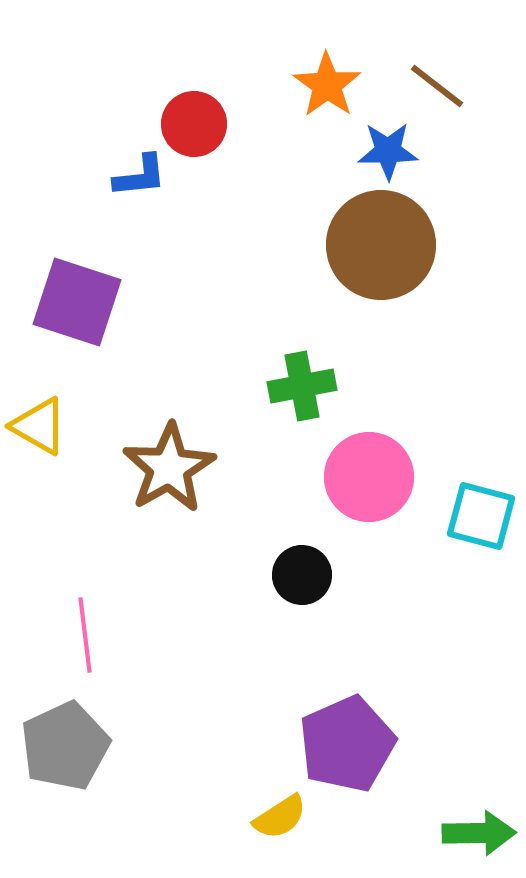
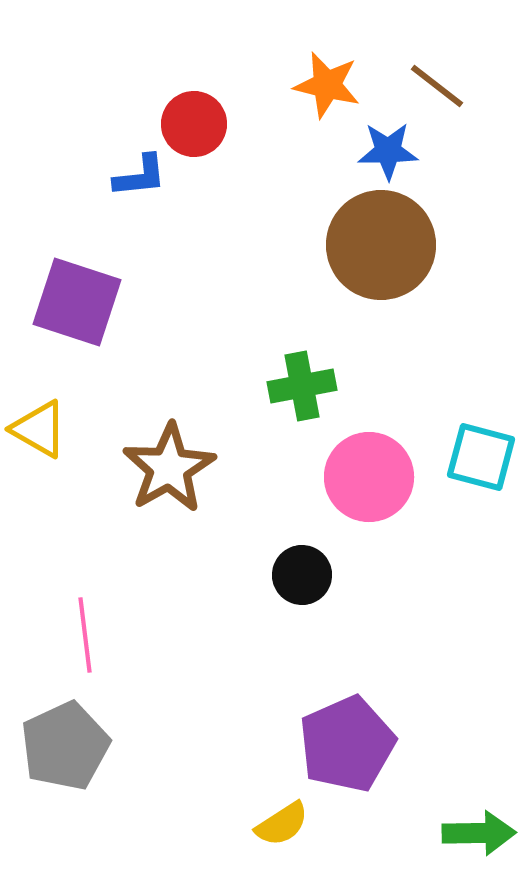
orange star: rotated 22 degrees counterclockwise
yellow triangle: moved 3 px down
cyan square: moved 59 px up
yellow semicircle: moved 2 px right, 7 px down
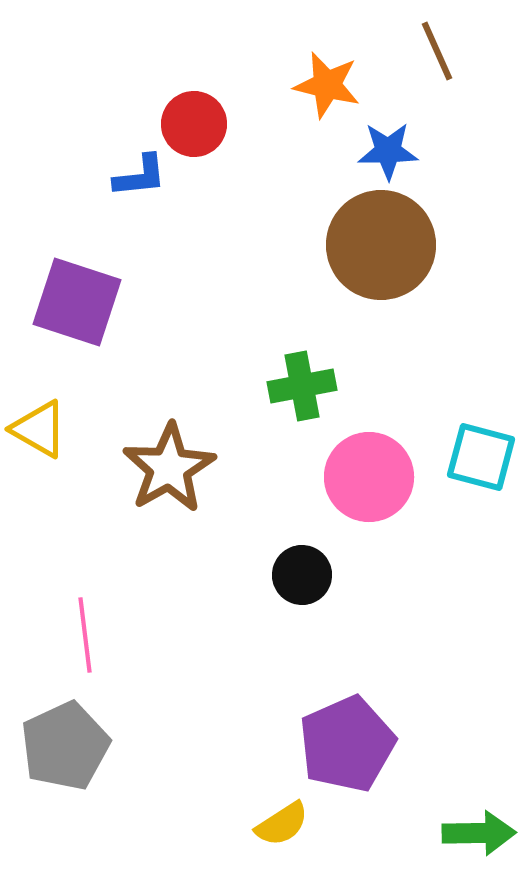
brown line: moved 35 px up; rotated 28 degrees clockwise
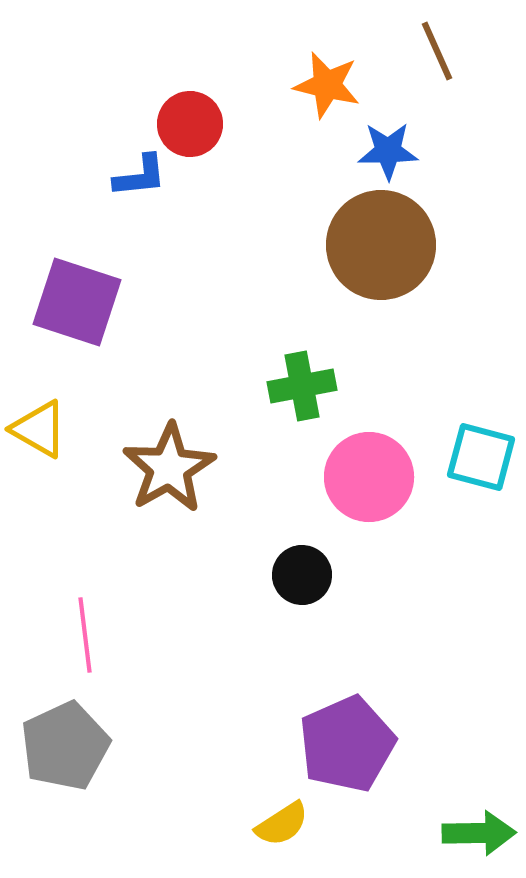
red circle: moved 4 px left
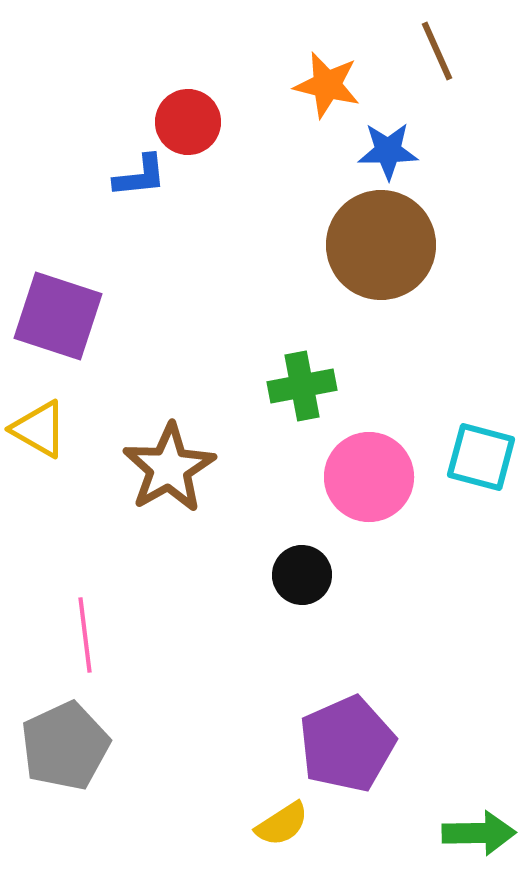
red circle: moved 2 px left, 2 px up
purple square: moved 19 px left, 14 px down
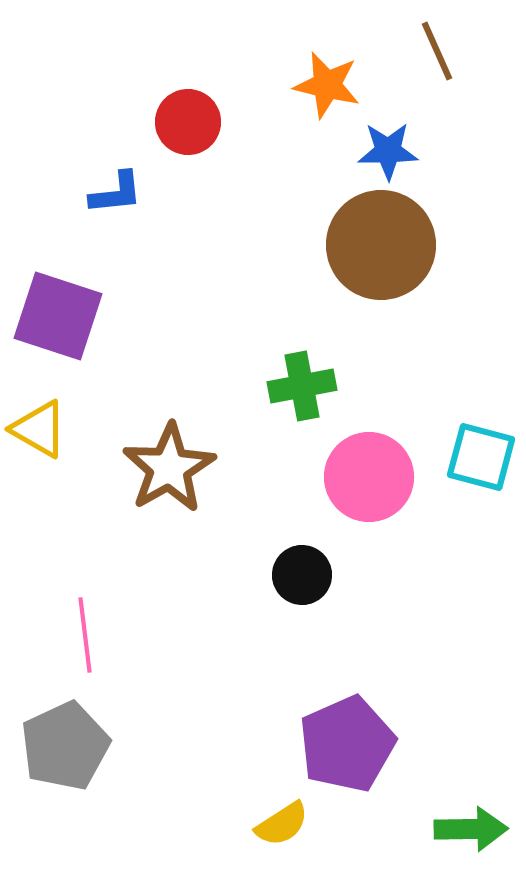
blue L-shape: moved 24 px left, 17 px down
green arrow: moved 8 px left, 4 px up
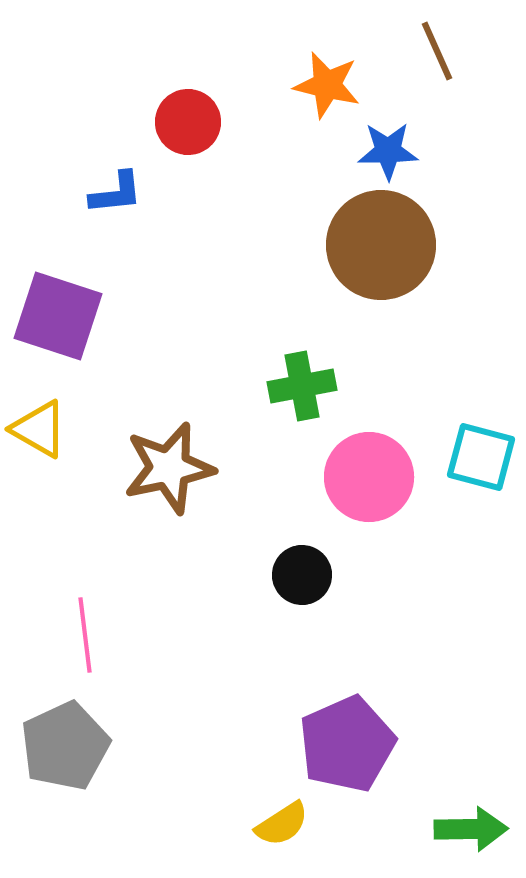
brown star: rotated 18 degrees clockwise
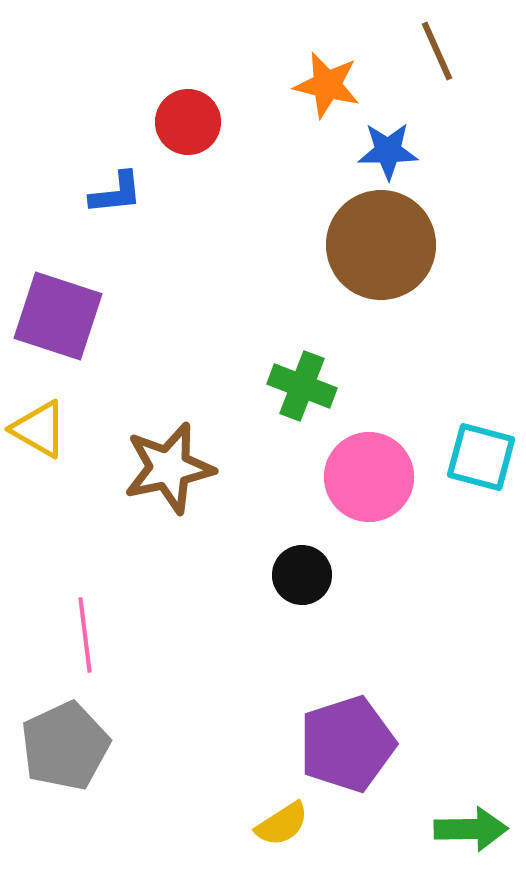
green cross: rotated 32 degrees clockwise
purple pentagon: rotated 6 degrees clockwise
